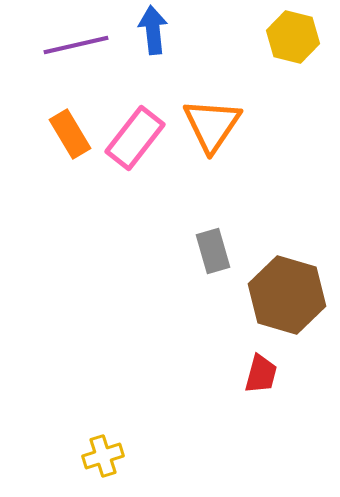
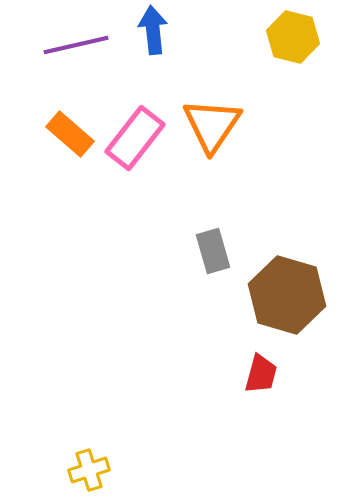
orange rectangle: rotated 18 degrees counterclockwise
yellow cross: moved 14 px left, 14 px down
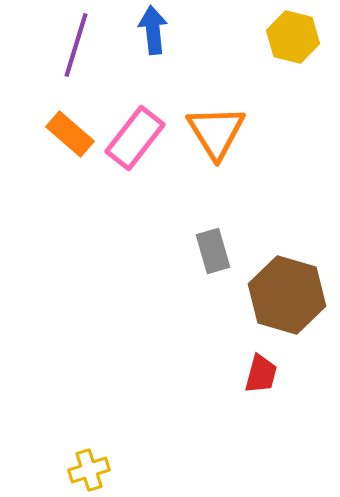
purple line: rotated 60 degrees counterclockwise
orange triangle: moved 4 px right, 7 px down; rotated 6 degrees counterclockwise
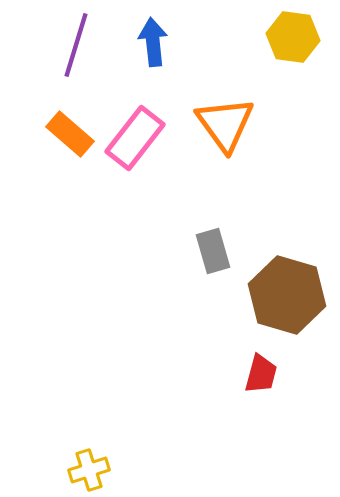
blue arrow: moved 12 px down
yellow hexagon: rotated 6 degrees counterclockwise
orange triangle: moved 9 px right, 8 px up; rotated 4 degrees counterclockwise
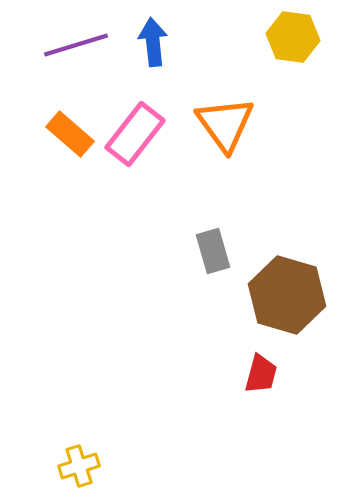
purple line: rotated 56 degrees clockwise
pink rectangle: moved 4 px up
yellow cross: moved 10 px left, 4 px up
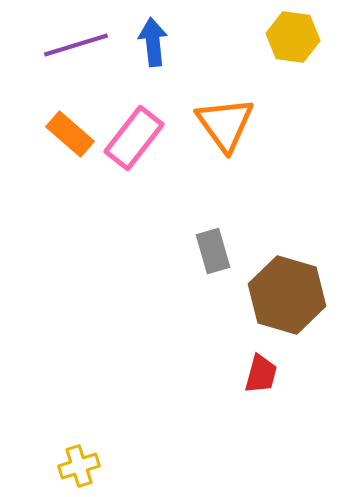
pink rectangle: moved 1 px left, 4 px down
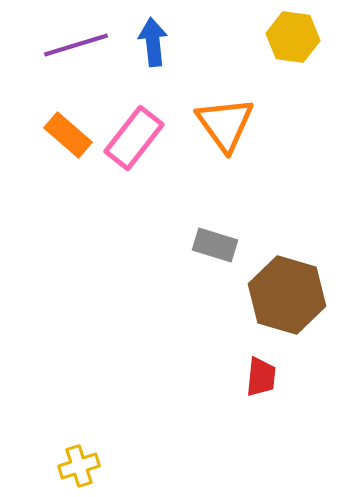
orange rectangle: moved 2 px left, 1 px down
gray rectangle: moved 2 px right, 6 px up; rotated 57 degrees counterclockwise
red trapezoid: moved 3 px down; rotated 9 degrees counterclockwise
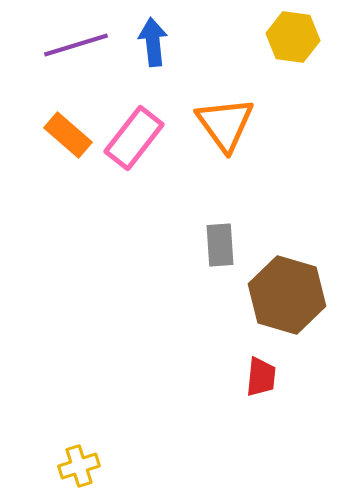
gray rectangle: moved 5 px right; rotated 69 degrees clockwise
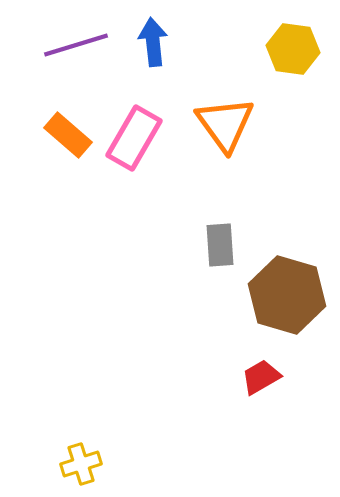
yellow hexagon: moved 12 px down
pink rectangle: rotated 8 degrees counterclockwise
red trapezoid: rotated 126 degrees counterclockwise
yellow cross: moved 2 px right, 2 px up
